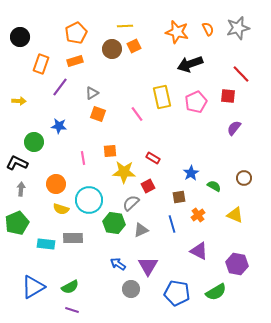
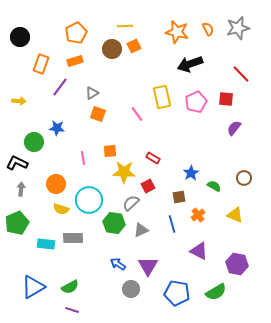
red square at (228, 96): moved 2 px left, 3 px down
blue star at (59, 126): moved 2 px left, 2 px down
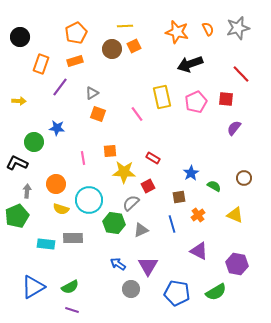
gray arrow at (21, 189): moved 6 px right, 2 px down
green pentagon at (17, 223): moved 7 px up
